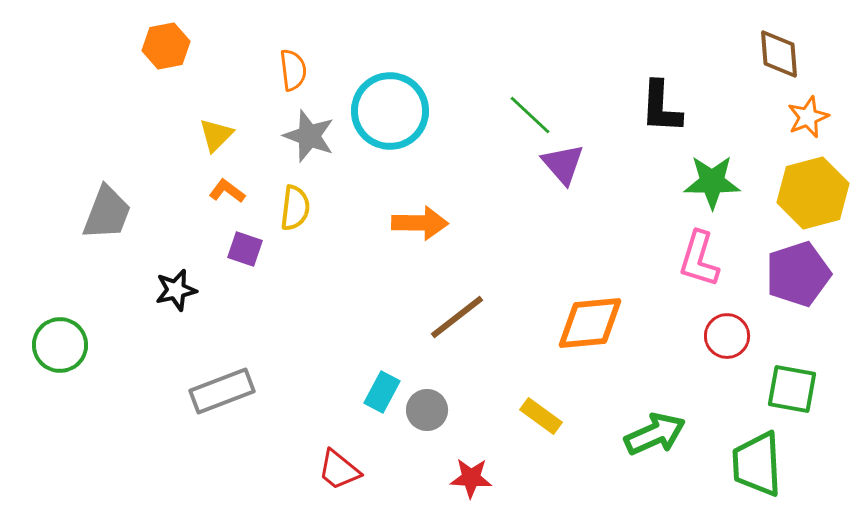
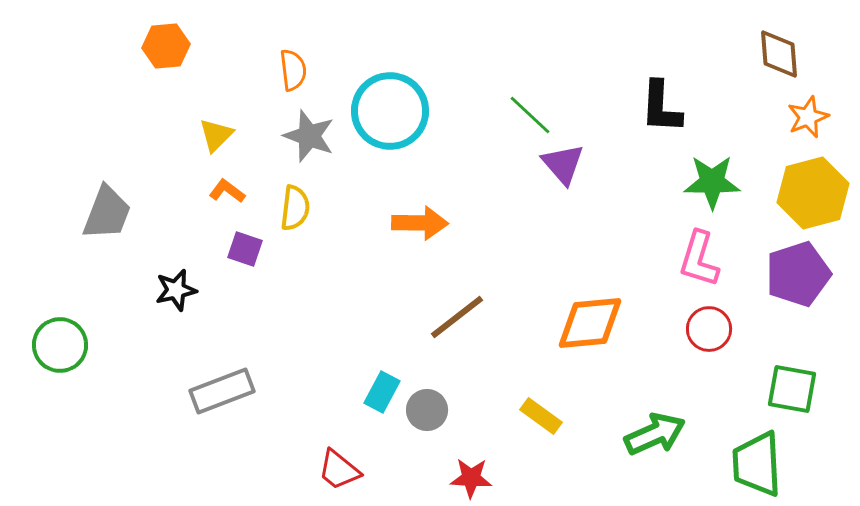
orange hexagon: rotated 6 degrees clockwise
red circle: moved 18 px left, 7 px up
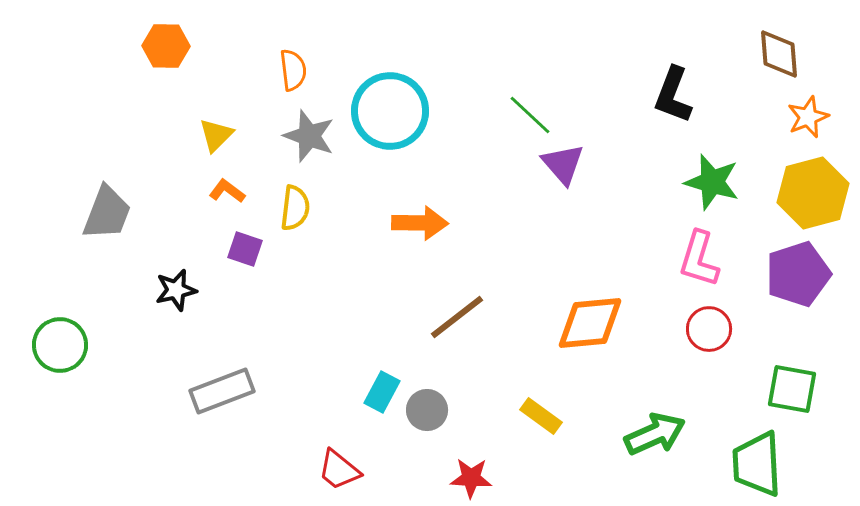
orange hexagon: rotated 6 degrees clockwise
black L-shape: moved 12 px right, 12 px up; rotated 18 degrees clockwise
green star: rotated 16 degrees clockwise
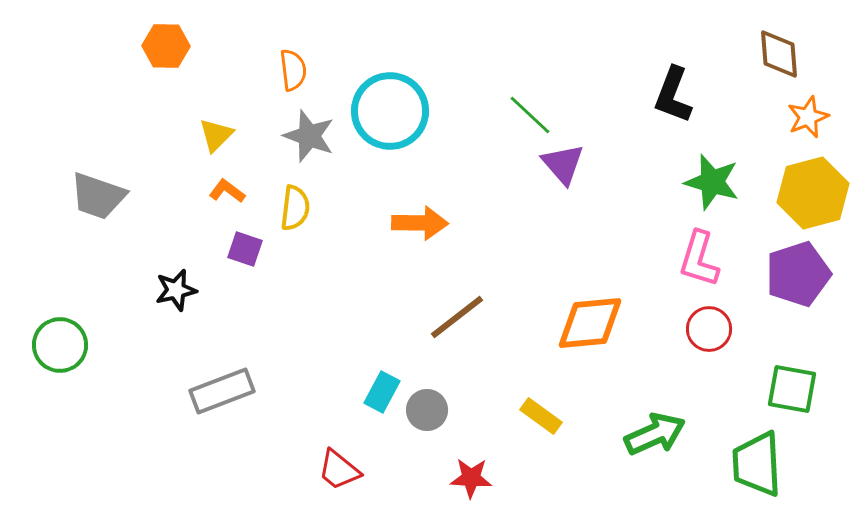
gray trapezoid: moved 9 px left, 17 px up; rotated 88 degrees clockwise
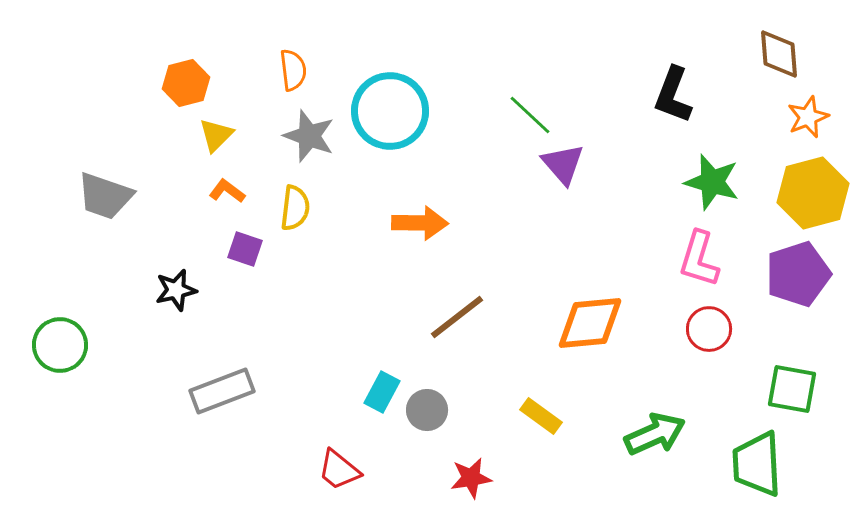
orange hexagon: moved 20 px right, 37 px down; rotated 15 degrees counterclockwise
gray trapezoid: moved 7 px right
red star: rotated 12 degrees counterclockwise
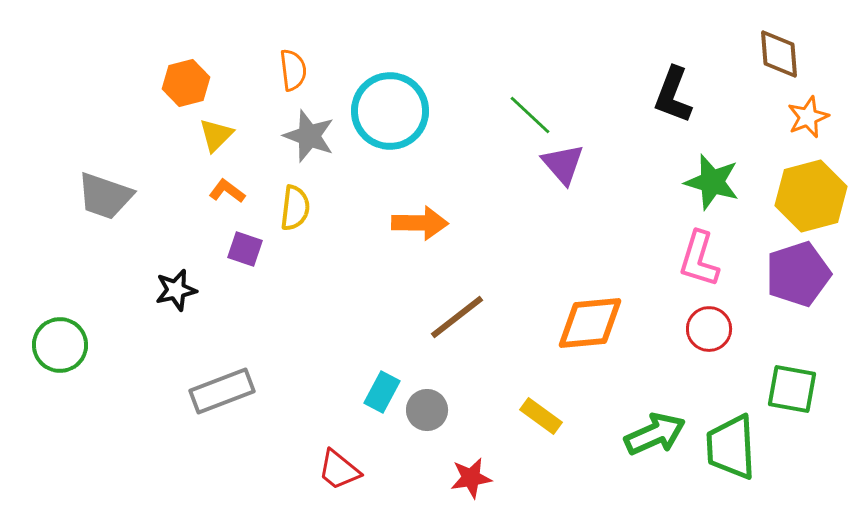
yellow hexagon: moved 2 px left, 3 px down
green trapezoid: moved 26 px left, 17 px up
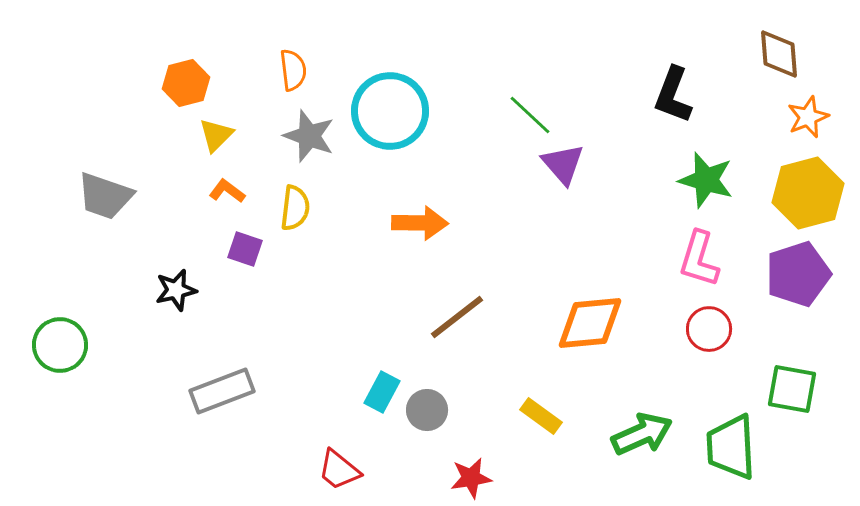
green star: moved 6 px left, 2 px up
yellow hexagon: moved 3 px left, 3 px up
green arrow: moved 13 px left
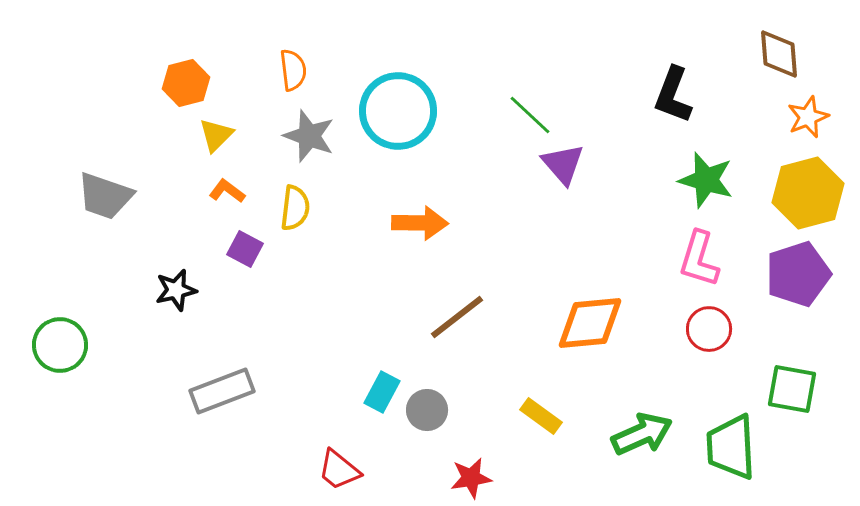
cyan circle: moved 8 px right
purple square: rotated 9 degrees clockwise
